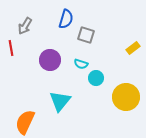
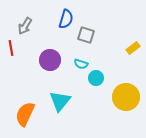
orange semicircle: moved 8 px up
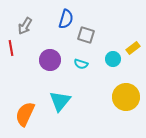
cyan circle: moved 17 px right, 19 px up
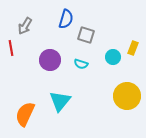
yellow rectangle: rotated 32 degrees counterclockwise
cyan circle: moved 2 px up
yellow circle: moved 1 px right, 1 px up
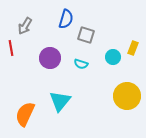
purple circle: moved 2 px up
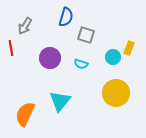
blue semicircle: moved 2 px up
yellow rectangle: moved 4 px left
yellow circle: moved 11 px left, 3 px up
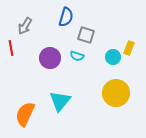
cyan semicircle: moved 4 px left, 8 px up
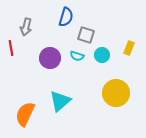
gray arrow: moved 1 px right, 1 px down; rotated 18 degrees counterclockwise
cyan circle: moved 11 px left, 2 px up
cyan triangle: rotated 10 degrees clockwise
